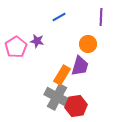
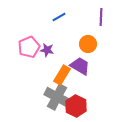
purple star: moved 10 px right, 9 px down
pink pentagon: moved 13 px right; rotated 10 degrees clockwise
purple trapezoid: rotated 75 degrees counterclockwise
red hexagon: rotated 25 degrees counterclockwise
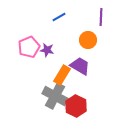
orange circle: moved 4 px up
gray cross: moved 2 px left, 1 px up
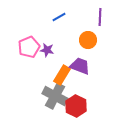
purple line: moved 1 px left
purple trapezoid: rotated 10 degrees counterclockwise
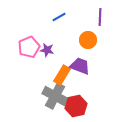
red hexagon: rotated 20 degrees clockwise
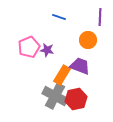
blue line: rotated 48 degrees clockwise
red hexagon: moved 7 px up
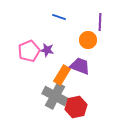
purple line: moved 5 px down
pink pentagon: moved 4 px down
red hexagon: moved 8 px down
